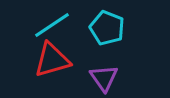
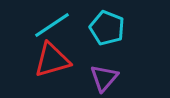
purple triangle: rotated 16 degrees clockwise
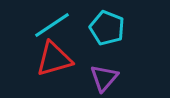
red triangle: moved 2 px right, 1 px up
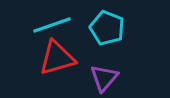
cyan line: rotated 15 degrees clockwise
red triangle: moved 3 px right, 1 px up
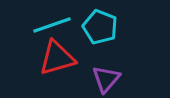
cyan pentagon: moved 7 px left, 1 px up
purple triangle: moved 2 px right, 1 px down
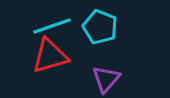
cyan line: moved 1 px down
red triangle: moved 7 px left, 2 px up
